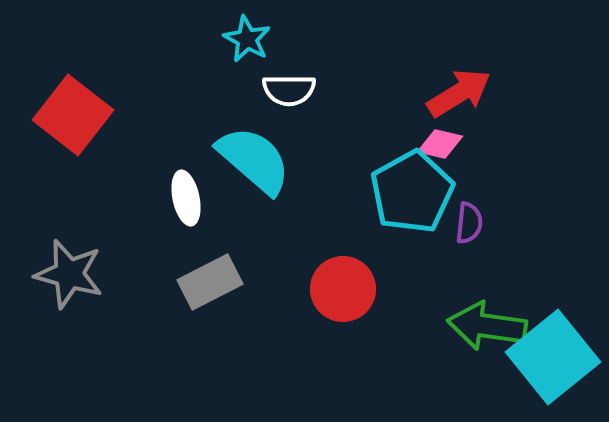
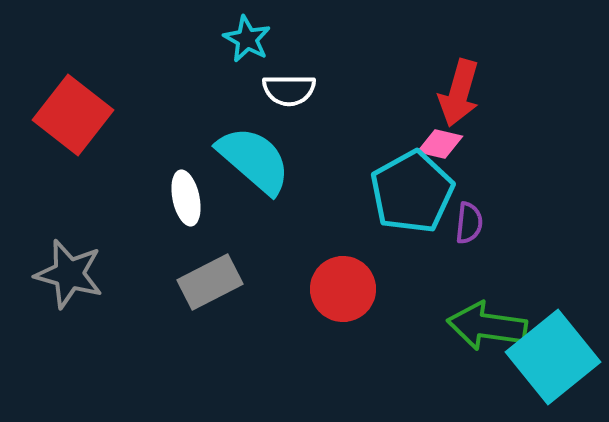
red arrow: rotated 138 degrees clockwise
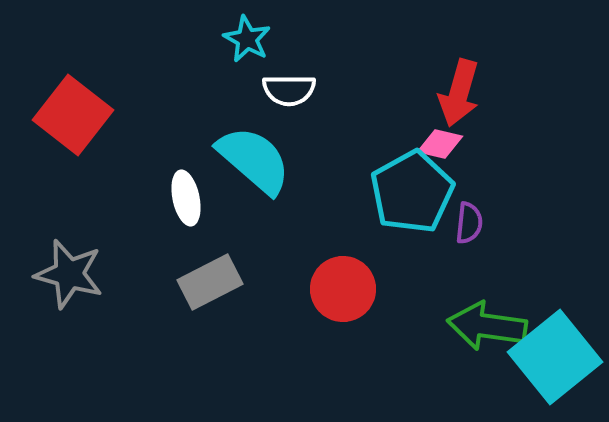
cyan square: moved 2 px right
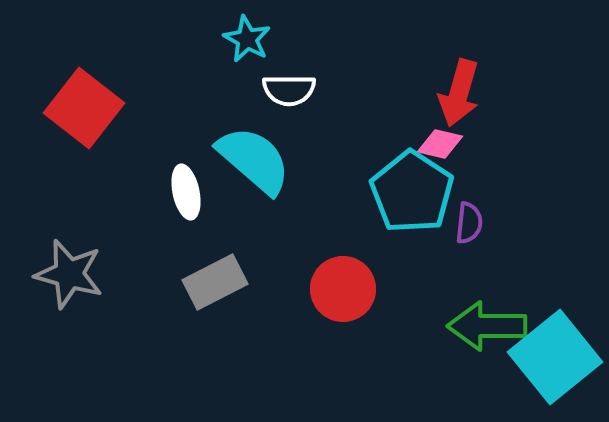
red square: moved 11 px right, 7 px up
cyan pentagon: rotated 10 degrees counterclockwise
white ellipse: moved 6 px up
gray rectangle: moved 5 px right
green arrow: rotated 8 degrees counterclockwise
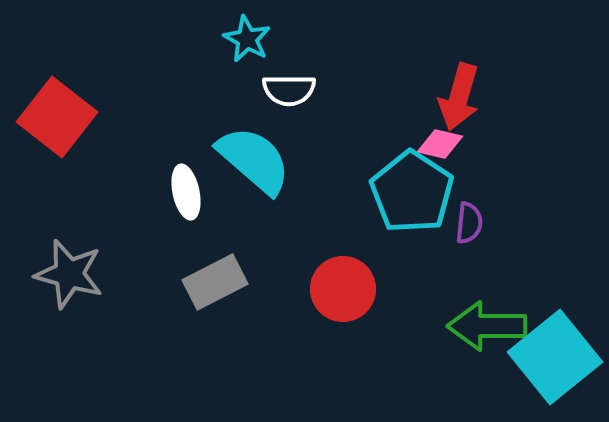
red arrow: moved 4 px down
red square: moved 27 px left, 9 px down
